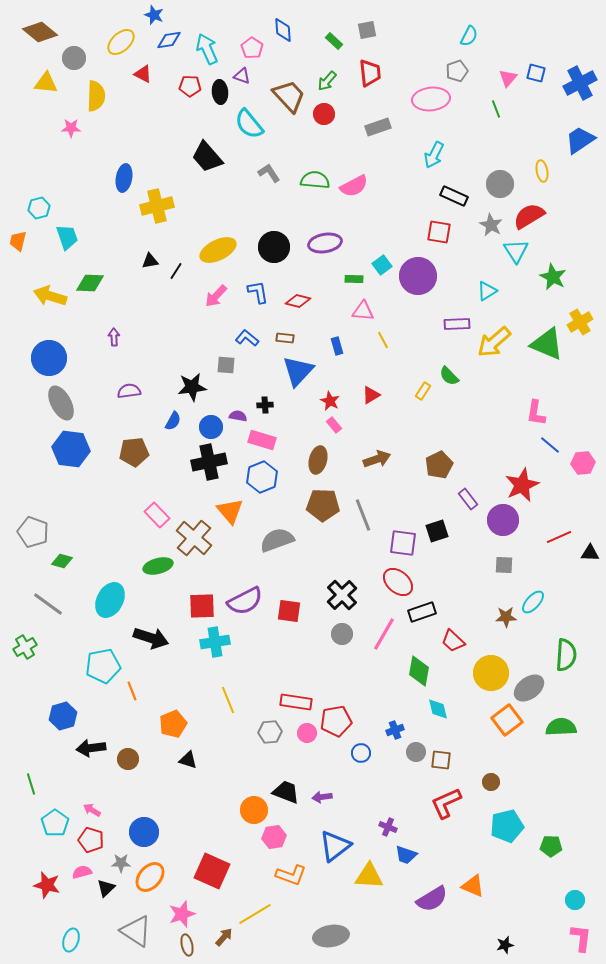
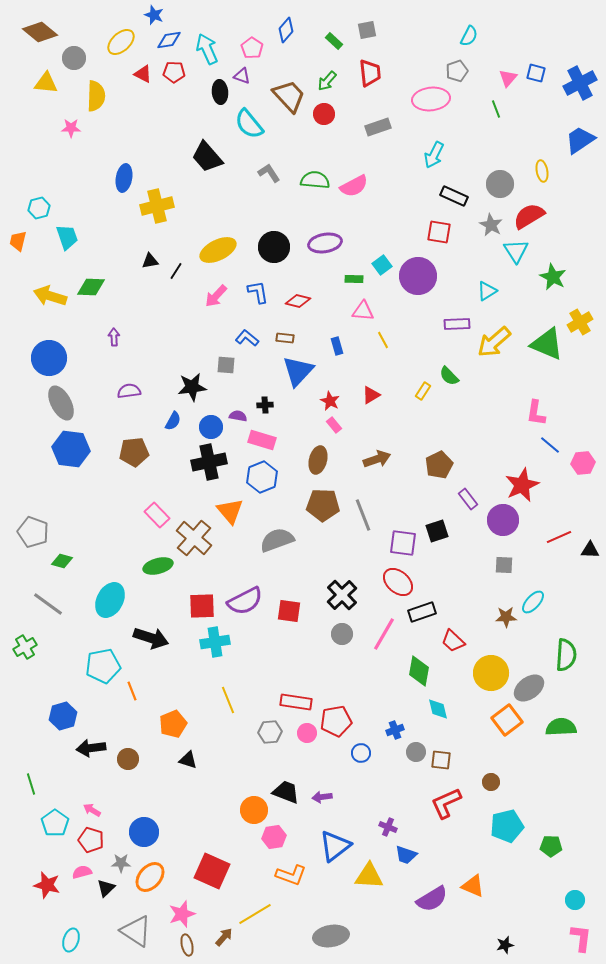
blue diamond at (283, 30): moved 3 px right; rotated 45 degrees clockwise
red pentagon at (190, 86): moved 16 px left, 14 px up
green diamond at (90, 283): moved 1 px right, 4 px down
black triangle at (590, 553): moved 3 px up
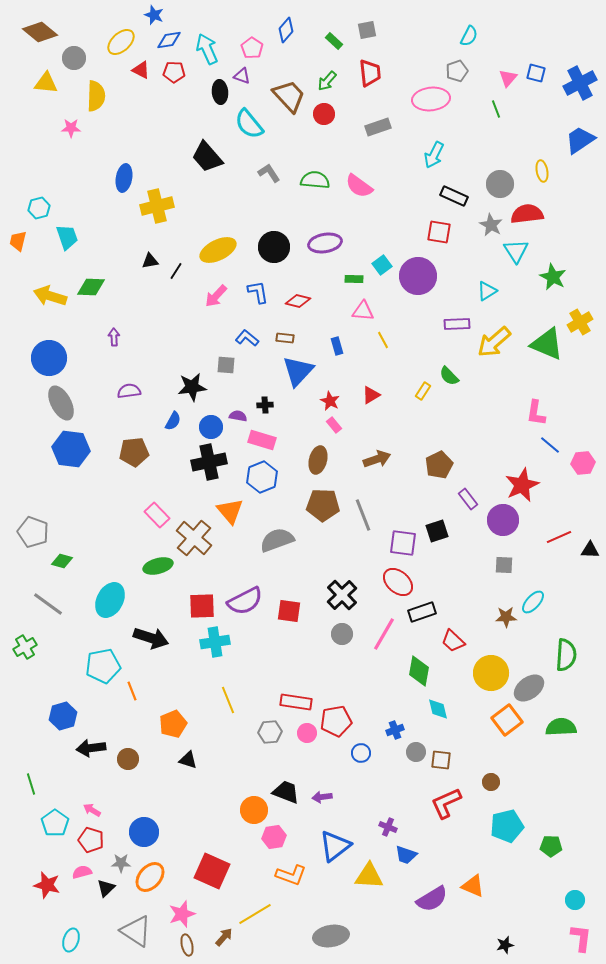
red triangle at (143, 74): moved 2 px left, 4 px up
pink semicircle at (354, 186): moved 5 px right; rotated 64 degrees clockwise
red semicircle at (529, 216): moved 2 px left, 2 px up; rotated 24 degrees clockwise
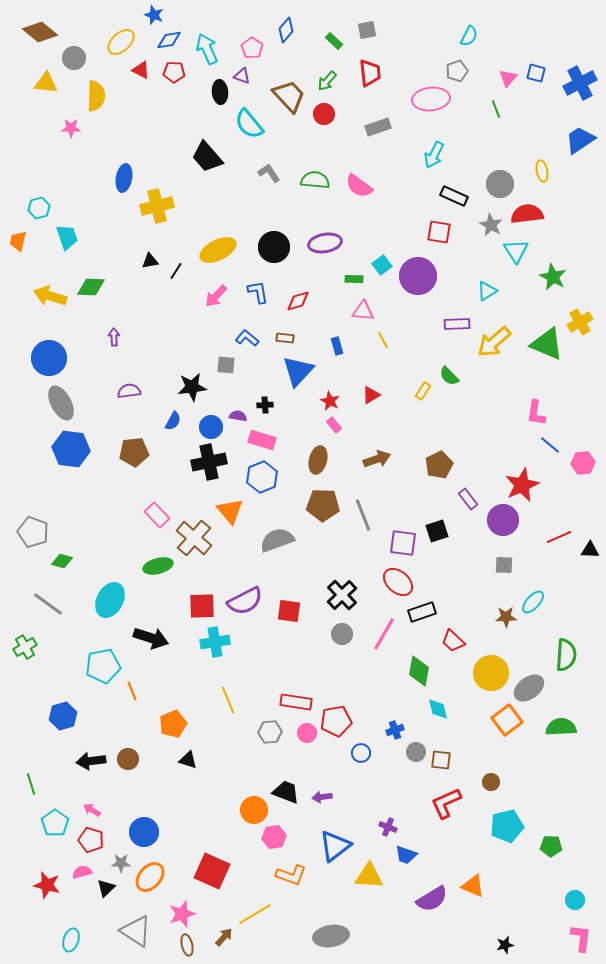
red diamond at (298, 301): rotated 30 degrees counterclockwise
black arrow at (91, 748): moved 13 px down
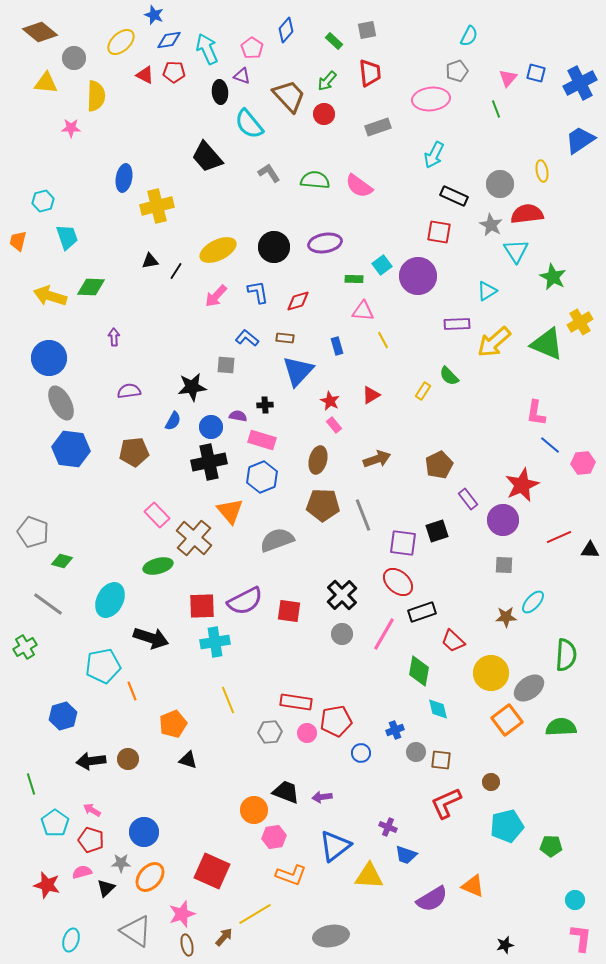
red triangle at (141, 70): moved 4 px right, 5 px down
cyan hexagon at (39, 208): moved 4 px right, 7 px up
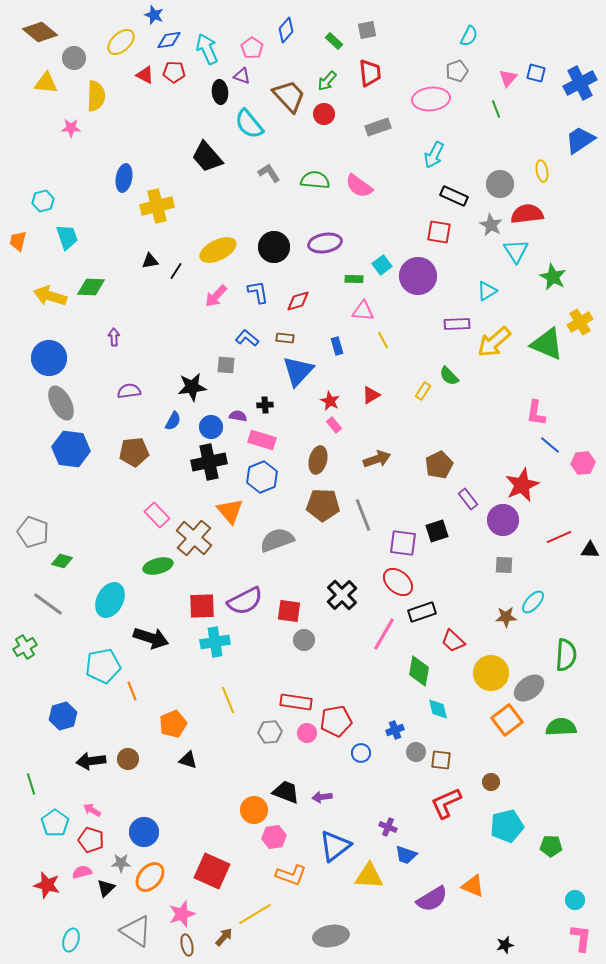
gray circle at (342, 634): moved 38 px left, 6 px down
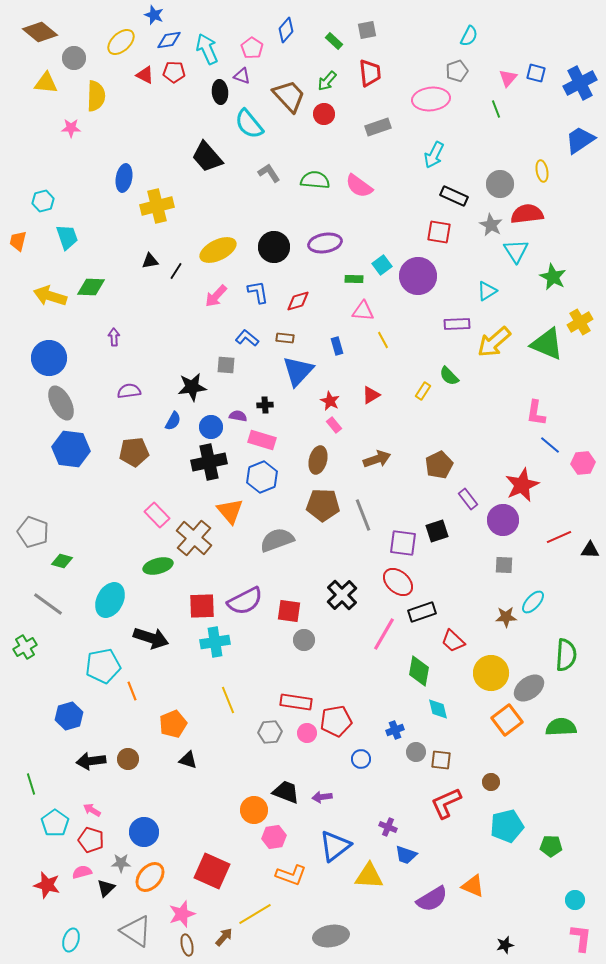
blue hexagon at (63, 716): moved 6 px right
blue circle at (361, 753): moved 6 px down
